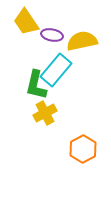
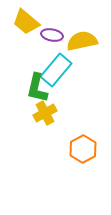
yellow trapezoid: rotated 16 degrees counterclockwise
green L-shape: moved 1 px right, 3 px down
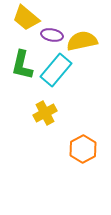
yellow trapezoid: moved 4 px up
green L-shape: moved 15 px left, 23 px up
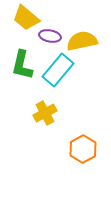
purple ellipse: moved 2 px left, 1 px down
cyan rectangle: moved 2 px right
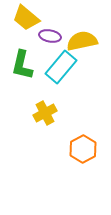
cyan rectangle: moved 3 px right, 3 px up
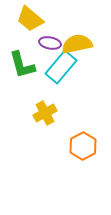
yellow trapezoid: moved 4 px right, 1 px down
purple ellipse: moved 7 px down
yellow semicircle: moved 5 px left, 3 px down
green L-shape: rotated 28 degrees counterclockwise
orange hexagon: moved 3 px up
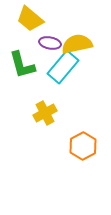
cyan rectangle: moved 2 px right
